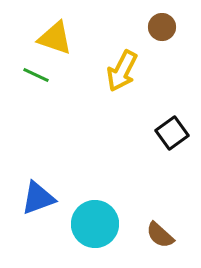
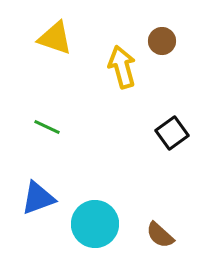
brown circle: moved 14 px down
yellow arrow: moved 4 px up; rotated 138 degrees clockwise
green line: moved 11 px right, 52 px down
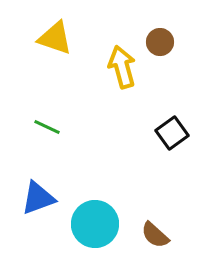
brown circle: moved 2 px left, 1 px down
brown semicircle: moved 5 px left
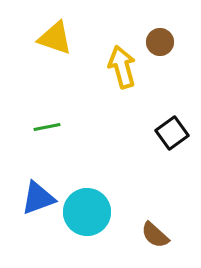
green line: rotated 36 degrees counterclockwise
cyan circle: moved 8 px left, 12 px up
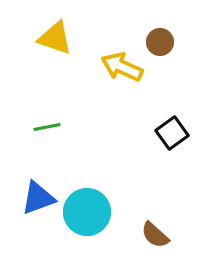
yellow arrow: rotated 51 degrees counterclockwise
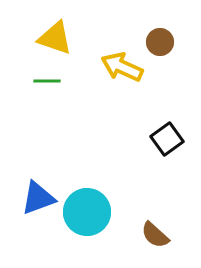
green line: moved 46 px up; rotated 12 degrees clockwise
black square: moved 5 px left, 6 px down
